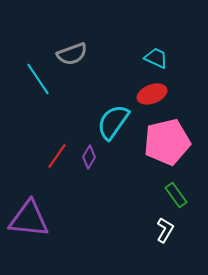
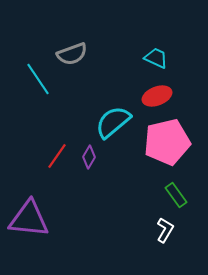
red ellipse: moved 5 px right, 2 px down
cyan semicircle: rotated 15 degrees clockwise
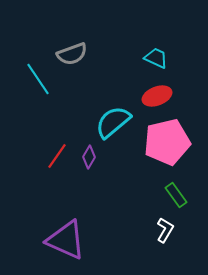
purple triangle: moved 37 px right, 21 px down; rotated 18 degrees clockwise
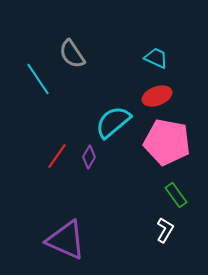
gray semicircle: rotated 76 degrees clockwise
pink pentagon: rotated 24 degrees clockwise
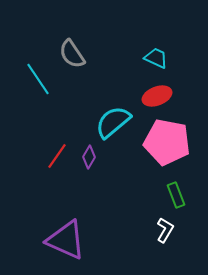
green rectangle: rotated 15 degrees clockwise
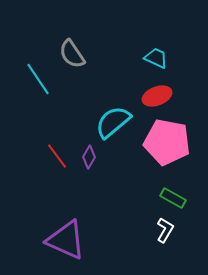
red line: rotated 72 degrees counterclockwise
green rectangle: moved 3 px left, 3 px down; rotated 40 degrees counterclockwise
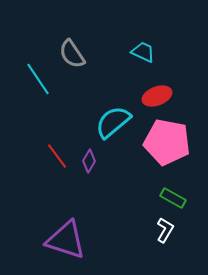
cyan trapezoid: moved 13 px left, 6 px up
purple diamond: moved 4 px down
purple triangle: rotated 6 degrees counterclockwise
